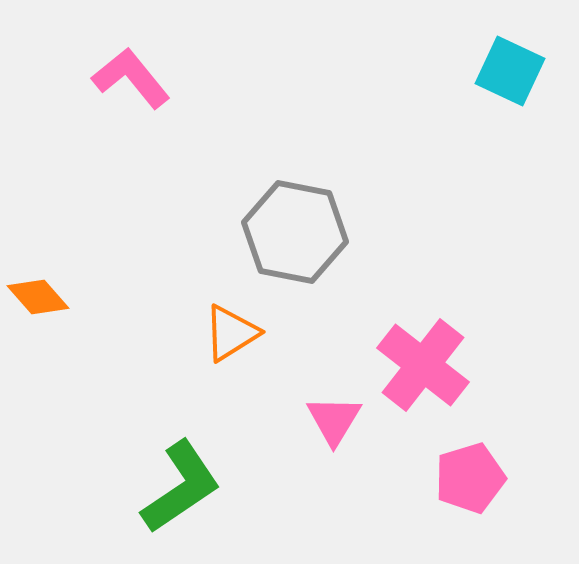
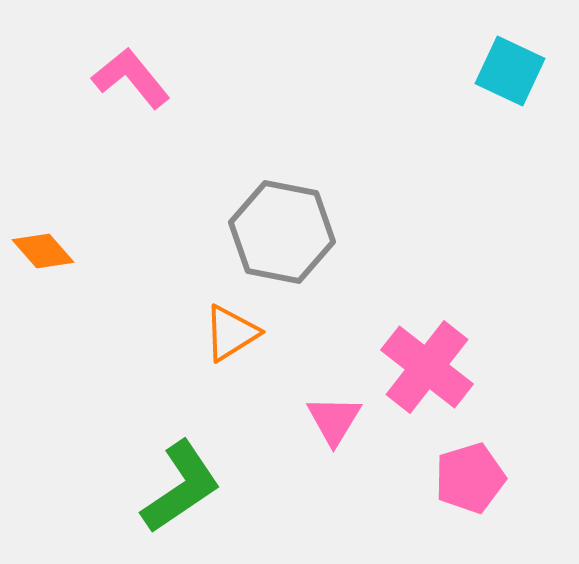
gray hexagon: moved 13 px left
orange diamond: moved 5 px right, 46 px up
pink cross: moved 4 px right, 2 px down
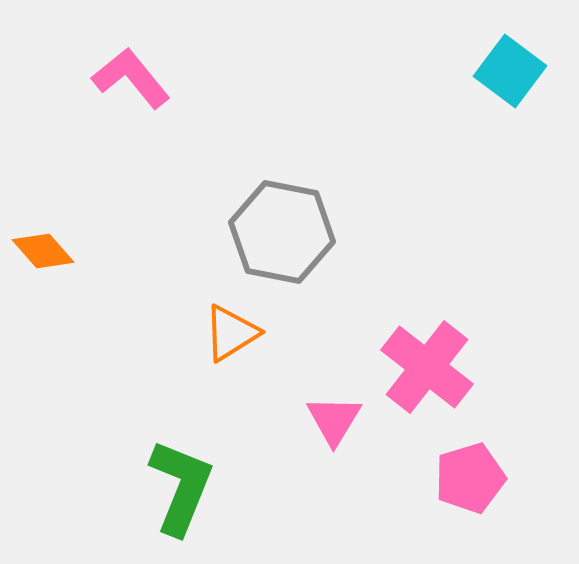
cyan square: rotated 12 degrees clockwise
green L-shape: rotated 34 degrees counterclockwise
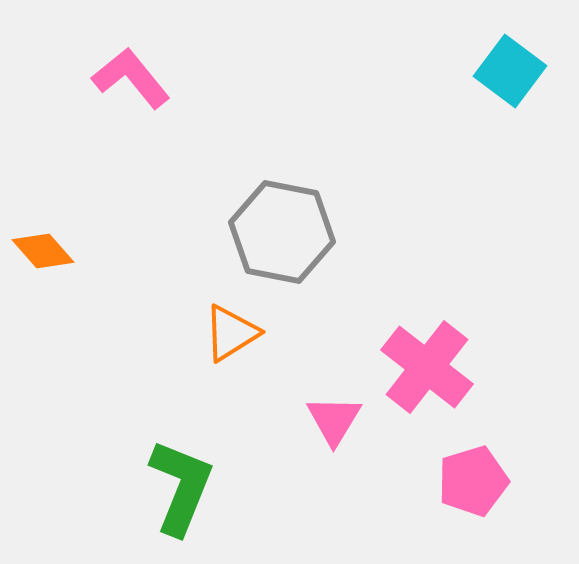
pink pentagon: moved 3 px right, 3 px down
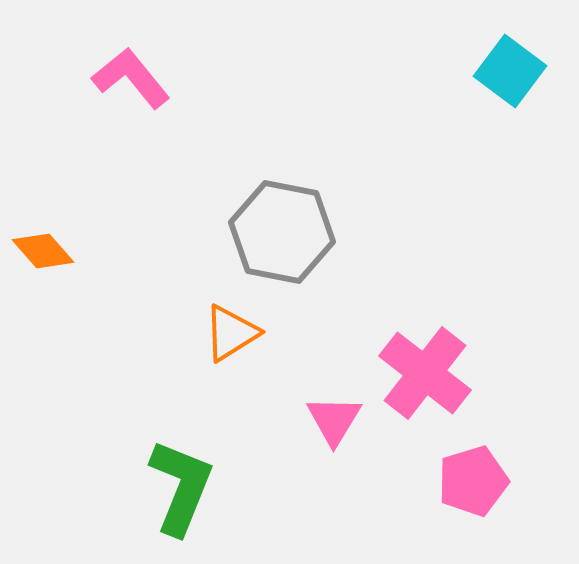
pink cross: moved 2 px left, 6 px down
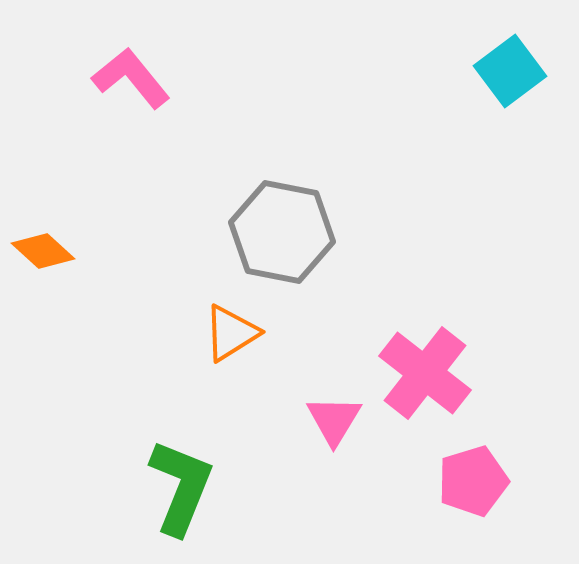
cyan square: rotated 16 degrees clockwise
orange diamond: rotated 6 degrees counterclockwise
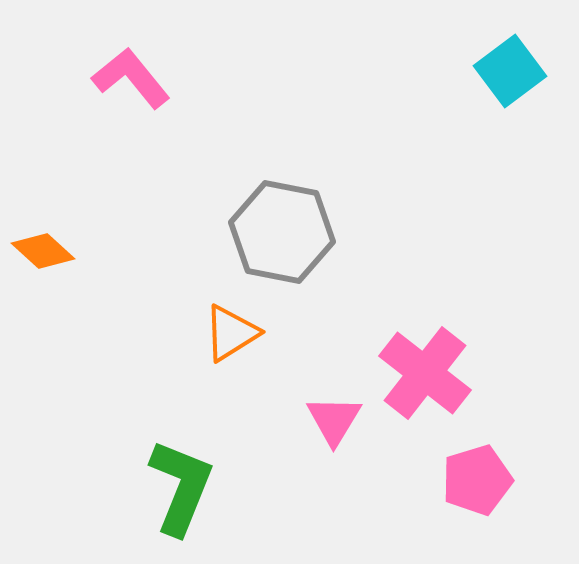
pink pentagon: moved 4 px right, 1 px up
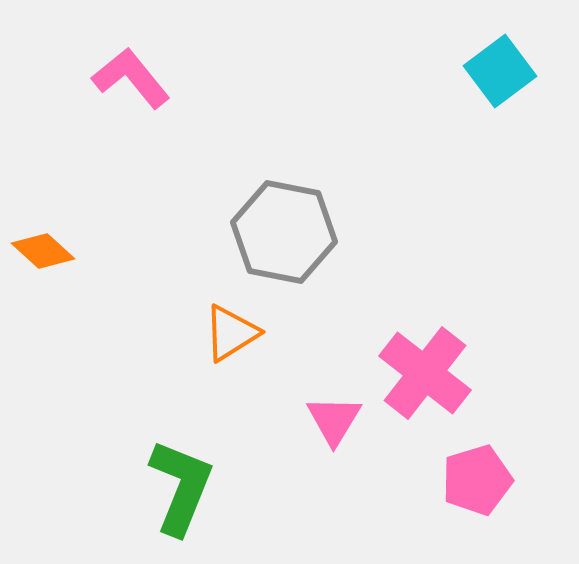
cyan square: moved 10 px left
gray hexagon: moved 2 px right
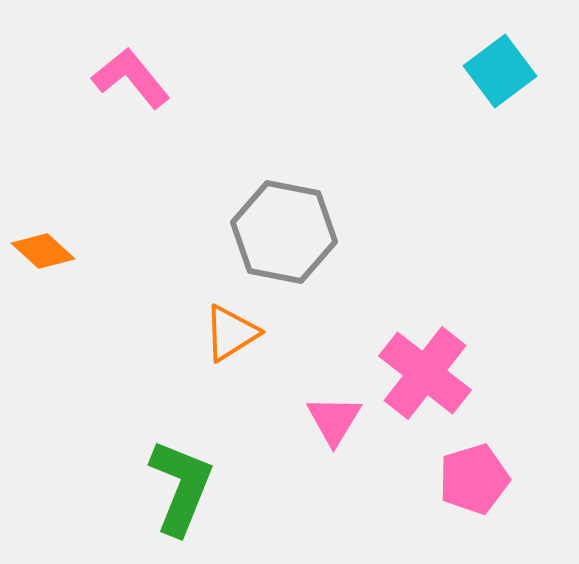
pink pentagon: moved 3 px left, 1 px up
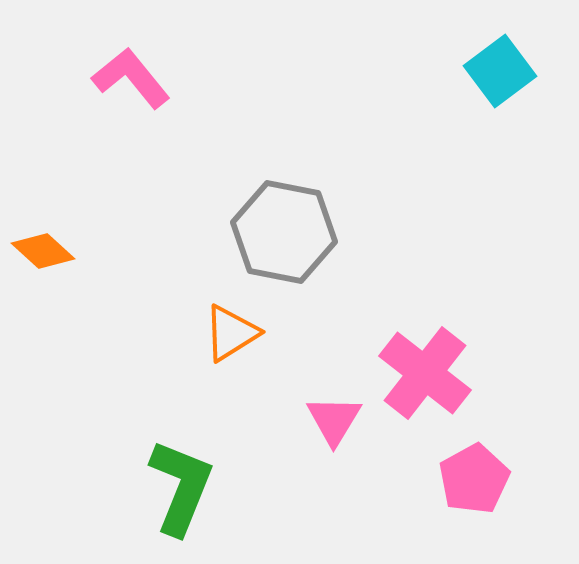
pink pentagon: rotated 12 degrees counterclockwise
